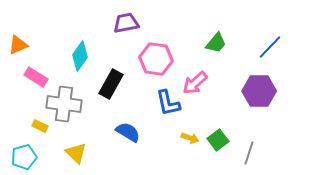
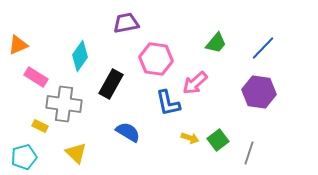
blue line: moved 7 px left, 1 px down
purple hexagon: moved 1 px down; rotated 8 degrees clockwise
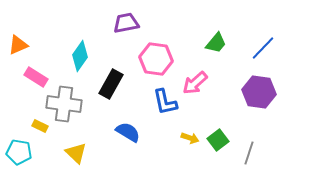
blue L-shape: moved 3 px left, 1 px up
cyan pentagon: moved 5 px left, 5 px up; rotated 25 degrees clockwise
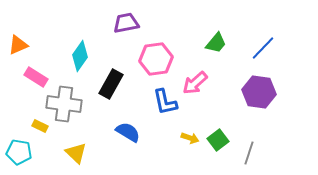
pink hexagon: rotated 16 degrees counterclockwise
